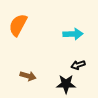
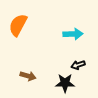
black star: moved 1 px left, 1 px up
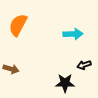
black arrow: moved 6 px right
brown arrow: moved 17 px left, 7 px up
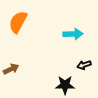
orange semicircle: moved 3 px up
brown arrow: rotated 42 degrees counterclockwise
black star: moved 2 px down
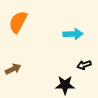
brown arrow: moved 2 px right
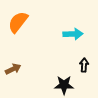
orange semicircle: rotated 10 degrees clockwise
black arrow: rotated 112 degrees clockwise
black star: moved 1 px left
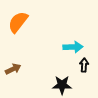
cyan arrow: moved 13 px down
black star: moved 2 px left
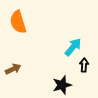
orange semicircle: rotated 55 degrees counterclockwise
cyan arrow: rotated 48 degrees counterclockwise
black star: rotated 18 degrees counterclockwise
